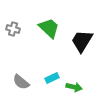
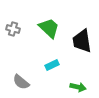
black trapezoid: rotated 40 degrees counterclockwise
cyan rectangle: moved 13 px up
green arrow: moved 4 px right
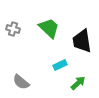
cyan rectangle: moved 8 px right
green arrow: moved 4 px up; rotated 56 degrees counterclockwise
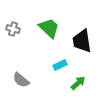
gray semicircle: moved 2 px up
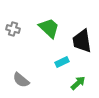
cyan rectangle: moved 2 px right, 3 px up
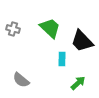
green trapezoid: moved 1 px right
black trapezoid: rotated 35 degrees counterclockwise
cyan rectangle: moved 3 px up; rotated 64 degrees counterclockwise
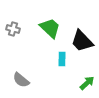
green arrow: moved 9 px right
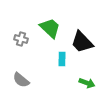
gray cross: moved 8 px right, 10 px down
black trapezoid: moved 1 px down
green arrow: rotated 63 degrees clockwise
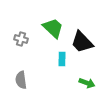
green trapezoid: moved 3 px right
gray semicircle: rotated 42 degrees clockwise
